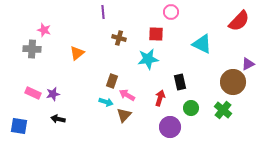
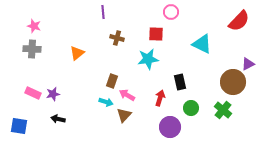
pink star: moved 10 px left, 4 px up
brown cross: moved 2 px left
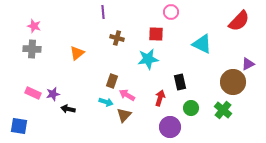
black arrow: moved 10 px right, 10 px up
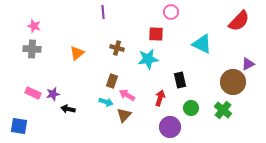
brown cross: moved 10 px down
black rectangle: moved 2 px up
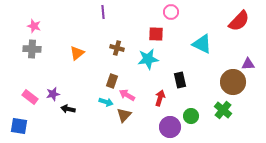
purple triangle: rotated 24 degrees clockwise
pink rectangle: moved 3 px left, 4 px down; rotated 14 degrees clockwise
green circle: moved 8 px down
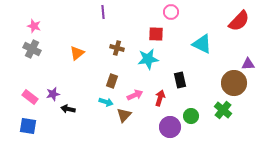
gray cross: rotated 24 degrees clockwise
brown circle: moved 1 px right, 1 px down
pink arrow: moved 8 px right; rotated 126 degrees clockwise
blue square: moved 9 px right
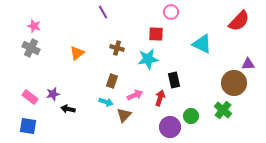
purple line: rotated 24 degrees counterclockwise
gray cross: moved 1 px left, 1 px up
black rectangle: moved 6 px left
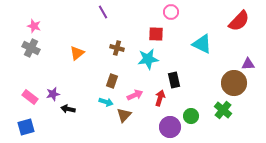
blue square: moved 2 px left, 1 px down; rotated 24 degrees counterclockwise
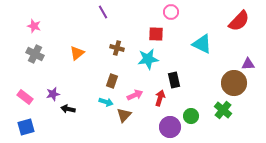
gray cross: moved 4 px right, 6 px down
pink rectangle: moved 5 px left
